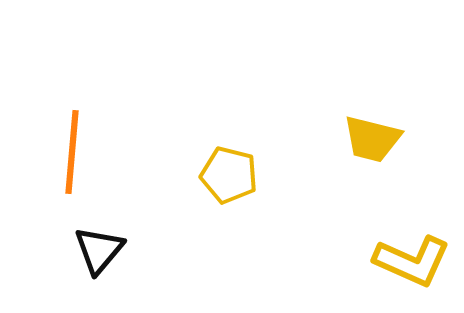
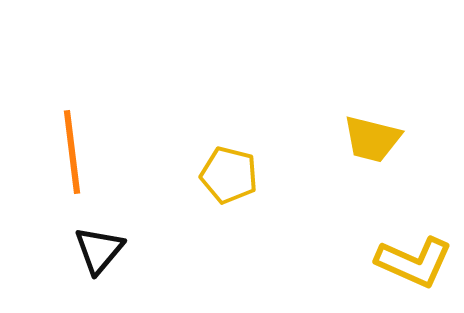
orange line: rotated 12 degrees counterclockwise
yellow L-shape: moved 2 px right, 1 px down
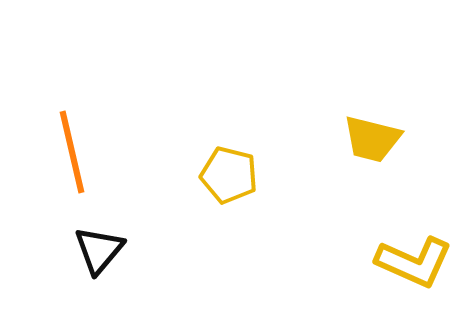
orange line: rotated 6 degrees counterclockwise
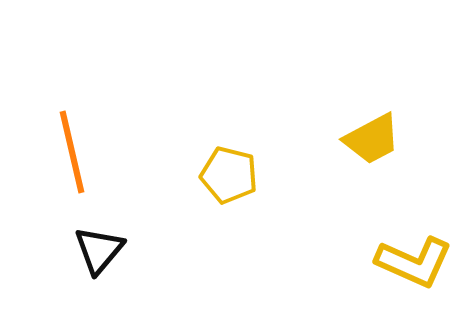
yellow trapezoid: rotated 42 degrees counterclockwise
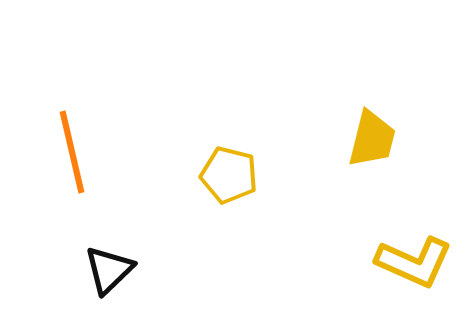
yellow trapezoid: rotated 48 degrees counterclockwise
black triangle: moved 10 px right, 20 px down; rotated 6 degrees clockwise
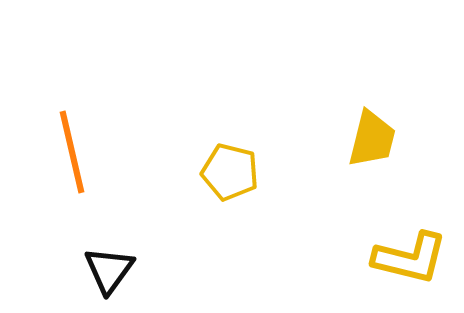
yellow pentagon: moved 1 px right, 3 px up
yellow L-shape: moved 4 px left, 4 px up; rotated 10 degrees counterclockwise
black triangle: rotated 10 degrees counterclockwise
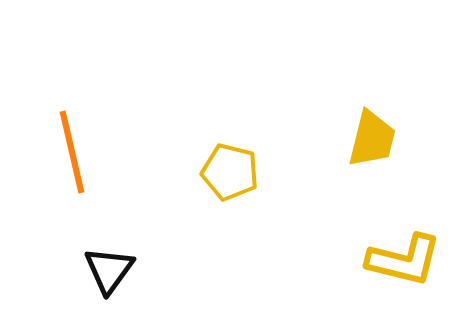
yellow L-shape: moved 6 px left, 2 px down
